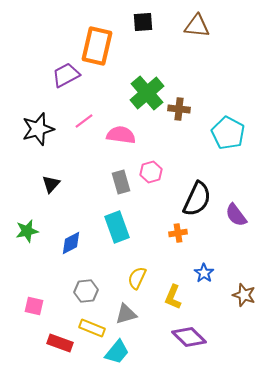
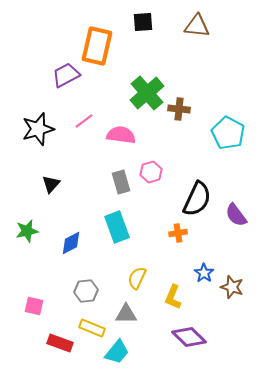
brown star: moved 12 px left, 8 px up
gray triangle: rotated 15 degrees clockwise
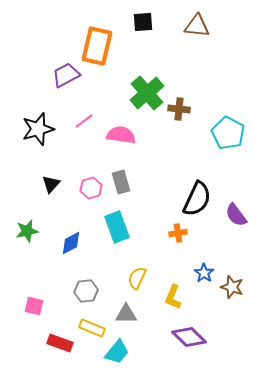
pink hexagon: moved 60 px left, 16 px down
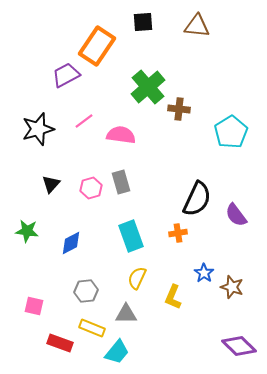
orange rectangle: rotated 21 degrees clockwise
green cross: moved 1 px right, 6 px up
cyan pentagon: moved 3 px right, 1 px up; rotated 12 degrees clockwise
cyan rectangle: moved 14 px right, 9 px down
green star: rotated 20 degrees clockwise
purple diamond: moved 50 px right, 9 px down
